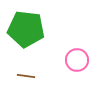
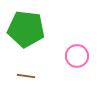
pink circle: moved 4 px up
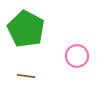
green pentagon: rotated 21 degrees clockwise
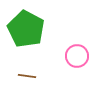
brown line: moved 1 px right
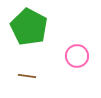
green pentagon: moved 3 px right, 2 px up
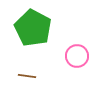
green pentagon: moved 4 px right, 1 px down
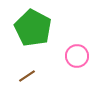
brown line: rotated 42 degrees counterclockwise
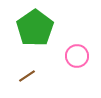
green pentagon: moved 2 px right; rotated 9 degrees clockwise
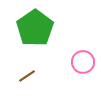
pink circle: moved 6 px right, 6 px down
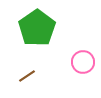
green pentagon: moved 2 px right
